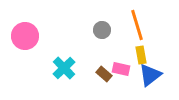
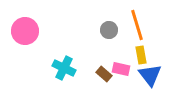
gray circle: moved 7 px right
pink circle: moved 5 px up
cyan cross: rotated 20 degrees counterclockwise
blue triangle: rotated 30 degrees counterclockwise
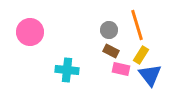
pink circle: moved 5 px right, 1 px down
yellow rectangle: rotated 42 degrees clockwise
cyan cross: moved 3 px right, 2 px down; rotated 20 degrees counterclockwise
brown rectangle: moved 7 px right, 23 px up; rotated 14 degrees counterclockwise
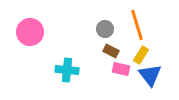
gray circle: moved 4 px left, 1 px up
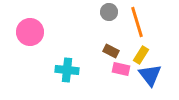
orange line: moved 3 px up
gray circle: moved 4 px right, 17 px up
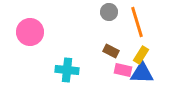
pink rectangle: moved 2 px right, 1 px down
blue triangle: moved 8 px left, 2 px up; rotated 50 degrees counterclockwise
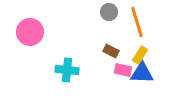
yellow rectangle: moved 1 px left
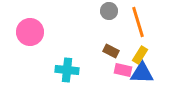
gray circle: moved 1 px up
orange line: moved 1 px right
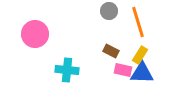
pink circle: moved 5 px right, 2 px down
